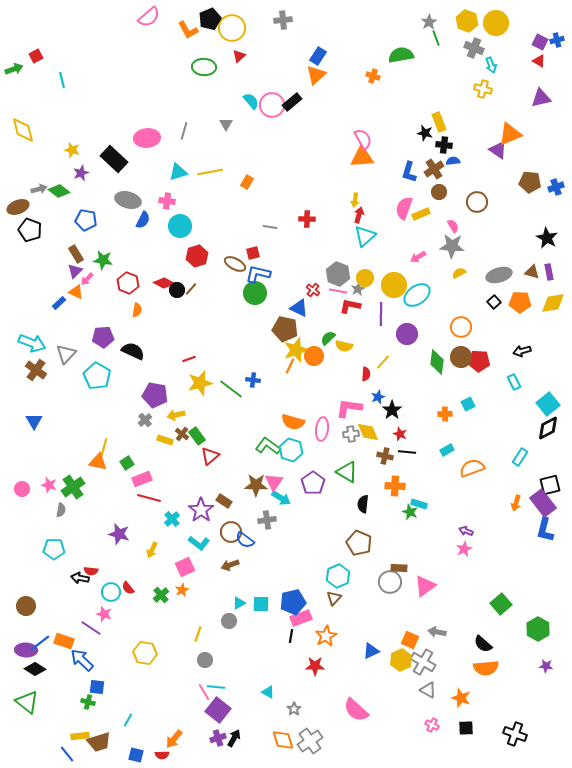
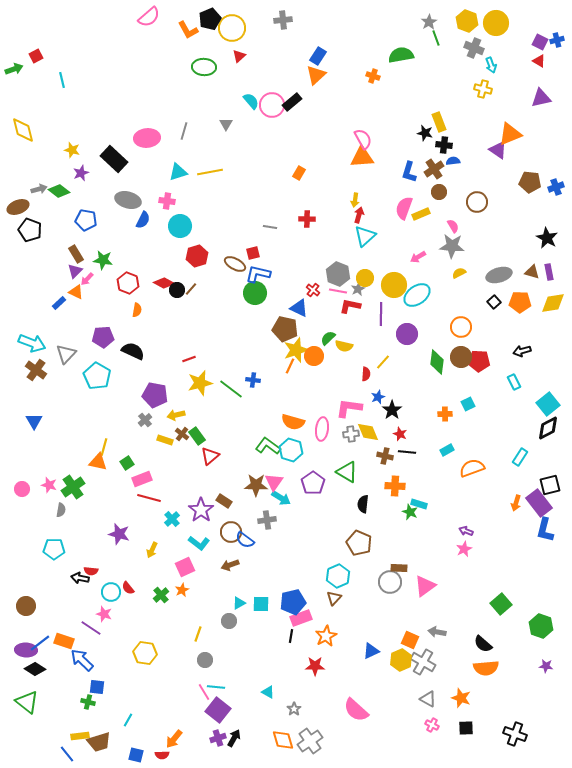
orange rectangle at (247, 182): moved 52 px right, 9 px up
purple rectangle at (543, 503): moved 4 px left
green hexagon at (538, 629): moved 3 px right, 3 px up; rotated 10 degrees counterclockwise
gray triangle at (428, 690): moved 9 px down
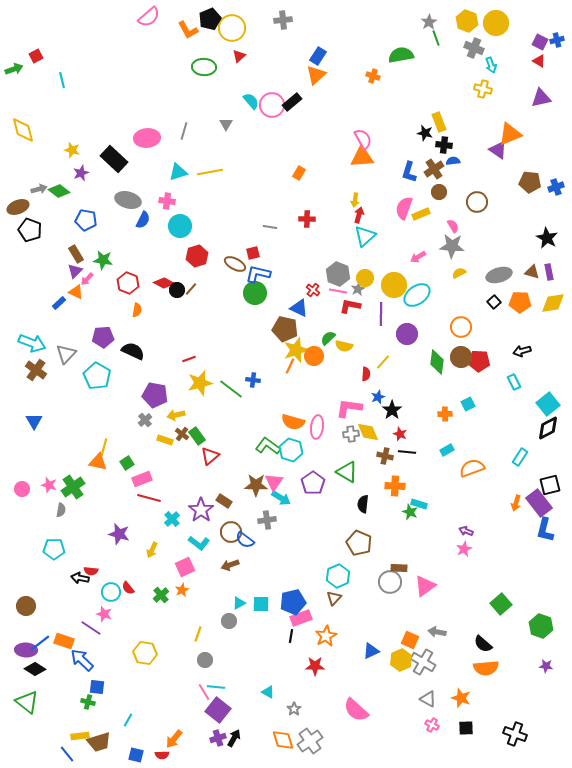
pink ellipse at (322, 429): moved 5 px left, 2 px up
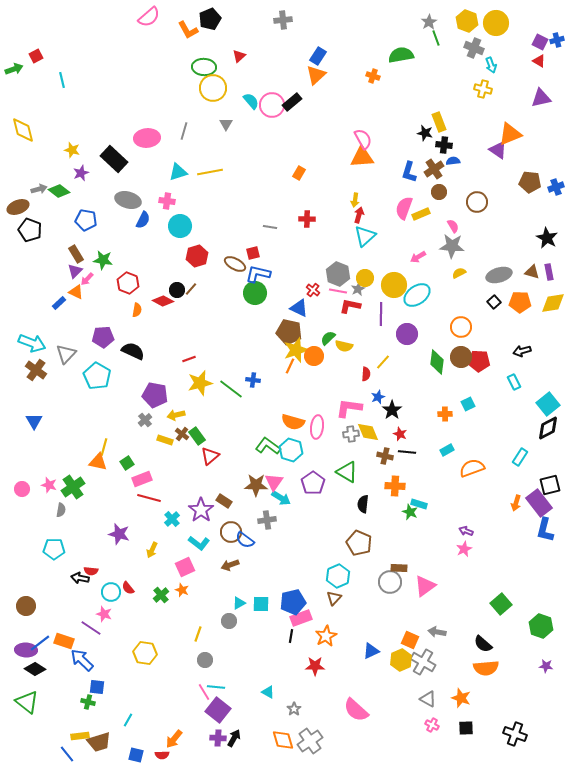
yellow circle at (232, 28): moved 19 px left, 60 px down
red diamond at (164, 283): moved 1 px left, 18 px down
brown pentagon at (285, 329): moved 4 px right, 3 px down
orange star at (182, 590): rotated 24 degrees counterclockwise
purple cross at (218, 738): rotated 21 degrees clockwise
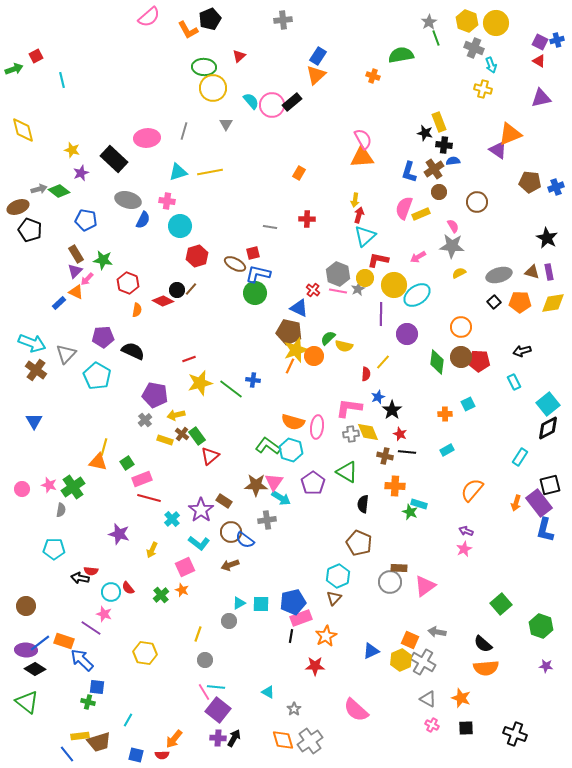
red L-shape at (350, 306): moved 28 px right, 46 px up
orange semicircle at (472, 468): moved 22 px down; rotated 30 degrees counterclockwise
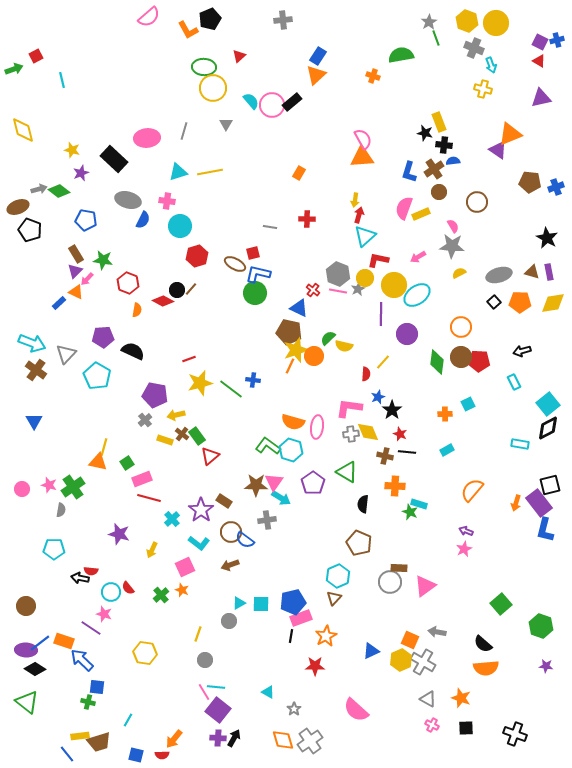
cyan rectangle at (520, 457): moved 13 px up; rotated 66 degrees clockwise
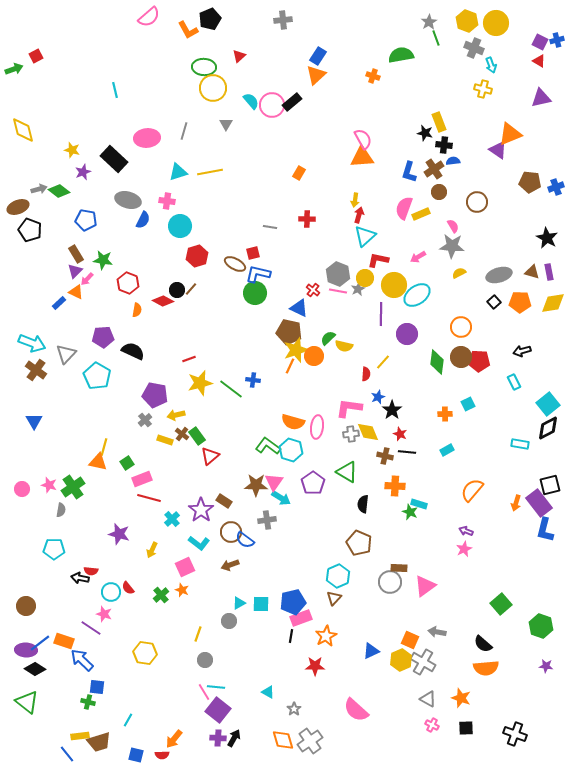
cyan line at (62, 80): moved 53 px right, 10 px down
purple star at (81, 173): moved 2 px right, 1 px up
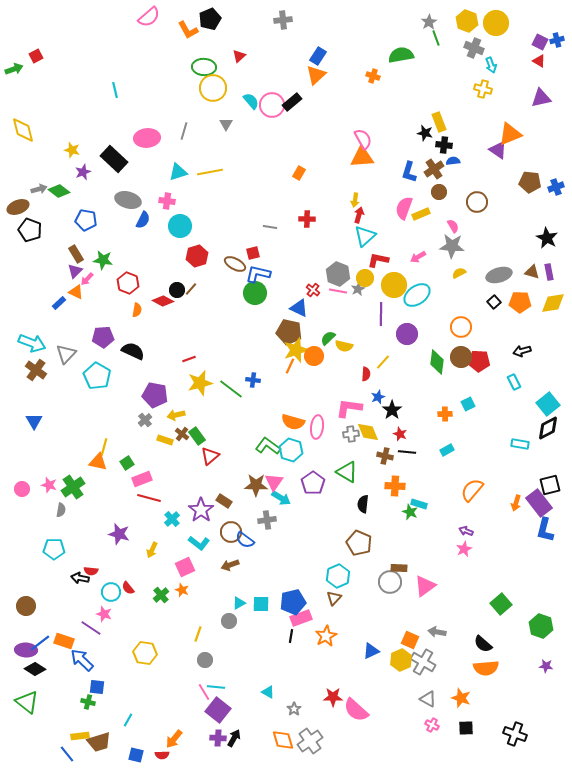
red star at (315, 666): moved 18 px right, 31 px down
